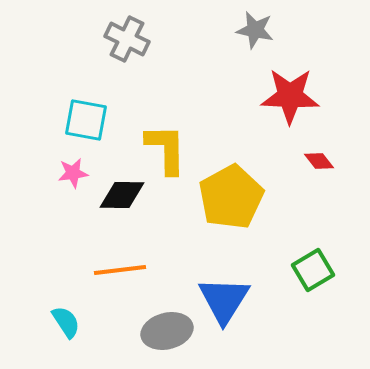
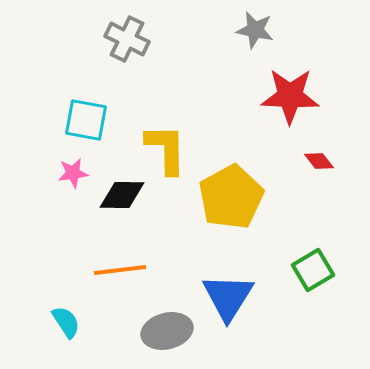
blue triangle: moved 4 px right, 3 px up
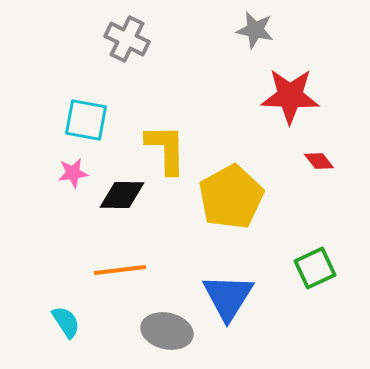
green square: moved 2 px right, 2 px up; rotated 6 degrees clockwise
gray ellipse: rotated 27 degrees clockwise
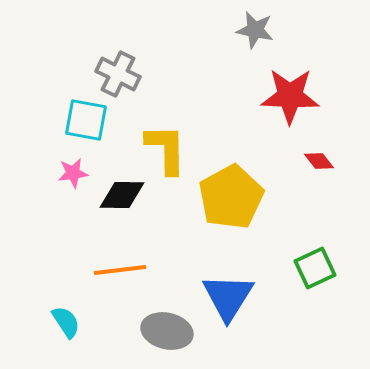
gray cross: moved 9 px left, 35 px down
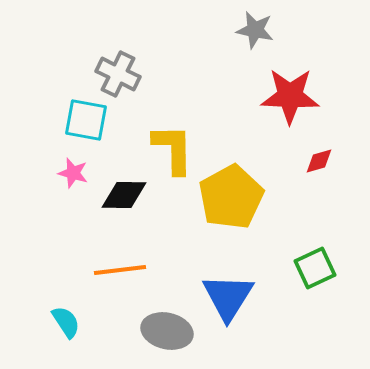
yellow L-shape: moved 7 px right
red diamond: rotated 68 degrees counterclockwise
pink star: rotated 24 degrees clockwise
black diamond: moved 2 px right
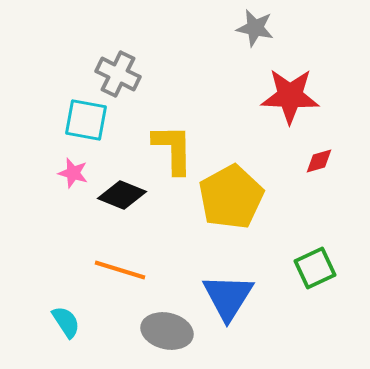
gray star: moved 2 px up
black diamond: moved 2 px left; rotated 21 degrees clockwise
orange line: rotated 24 degrees clockwise
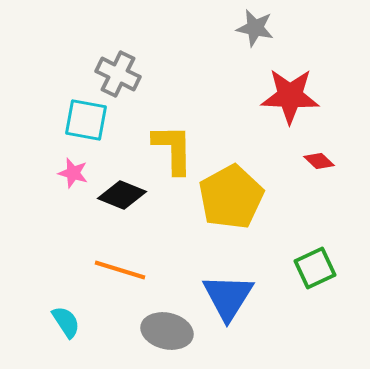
red diamond: rotated 60 degrees clockwise
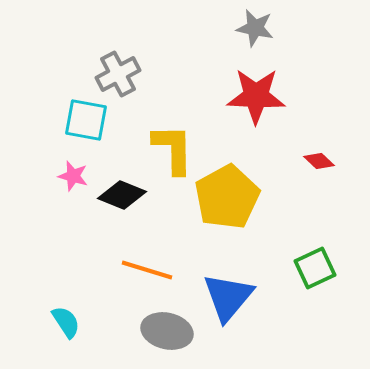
gray cross: rotated 36 degrees clockwise
red star: moved 34 px left
pink star: moved 3 px down
yellow pentagon: moved 4 px left
orange line: moved 27 px right
blue triangle: rotated 8 degrees clockwise
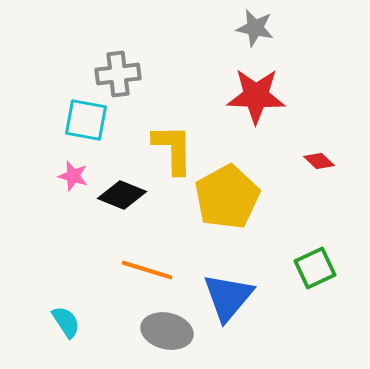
gray cross: rotated 21 degrees clockwise
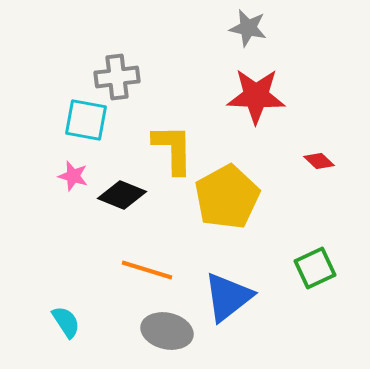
gray star: moved 7 px left
gray cross: moved 1 px left, 3 px down
blue triangle: rotated 12 degrees clockwise
